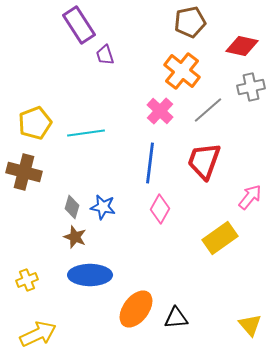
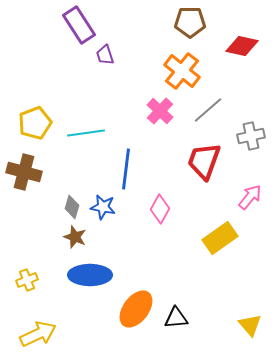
brown pentagon: rotated 12 degrees clockwise
gray cross: moved 49 px down
blue line: moved 24 px left, 6 px down
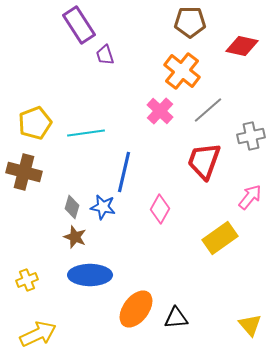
blue line: moved 2 px left, 3 px down; rotated 6 degrees clockwise
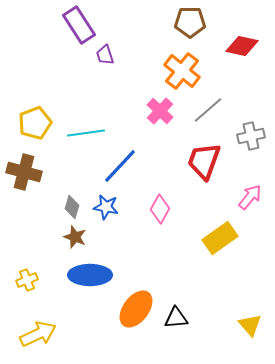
blue line: moved 4 px left, 6 px up; rotated 30 degrees clockwise
blue star: moved 3 px right
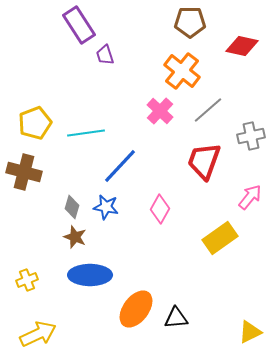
yellow triangle: moved 7 px down; rotated 45 degrees clockwise
